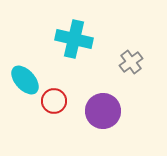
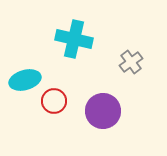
cyan ellipse: rotated 64 degrees counterclockwise
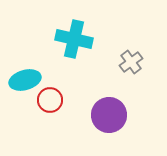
red circle: moved 4 px left, 1 px up
purple circle: moved 6 px right, 4 px down
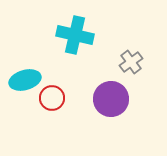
cyan cross: moved 1 px right, 4 px up
red circle: moved 2 px right, 2 px up
purple circle: moved 2 px right, 16 px up
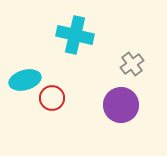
gray cross: moved 1 px right, 2 px down
purple circle: moved 10 px right, 6 px down
